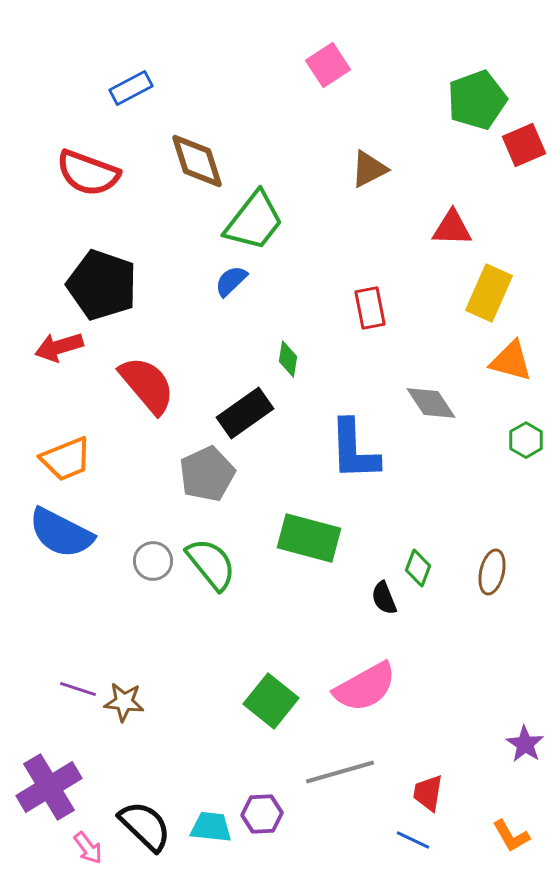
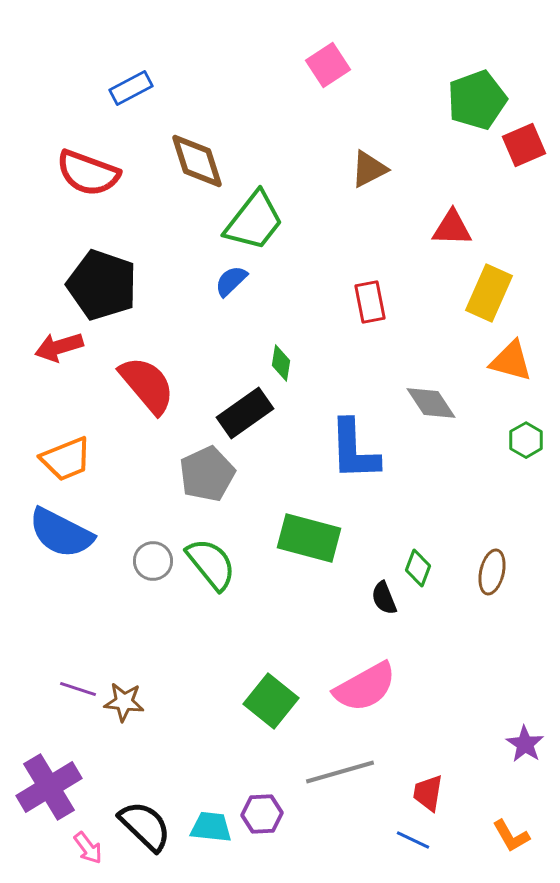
red rectangle at (370, 308): moved 6 px up
green diamond at (288, 359): moved 7 px left, 4 px down
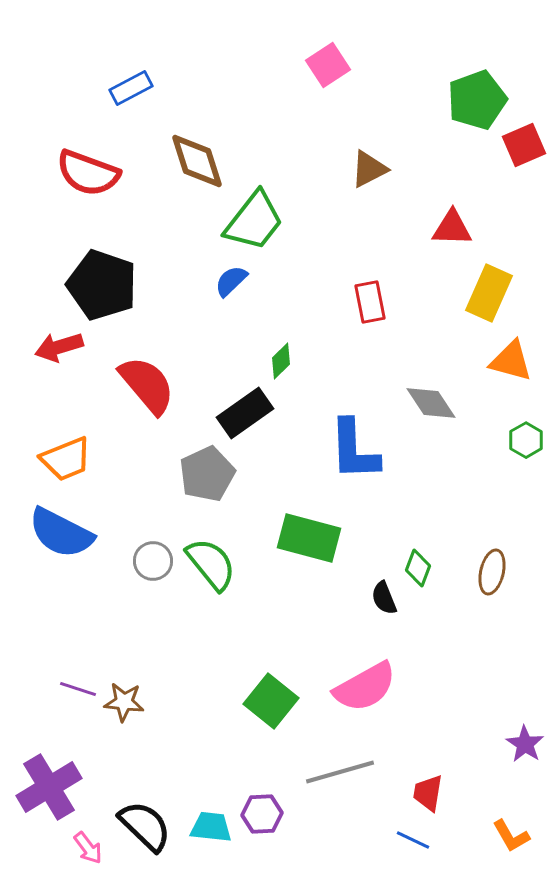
green diamond at (281, 363): moved 2 px up; rotated 36 degrees clockwise
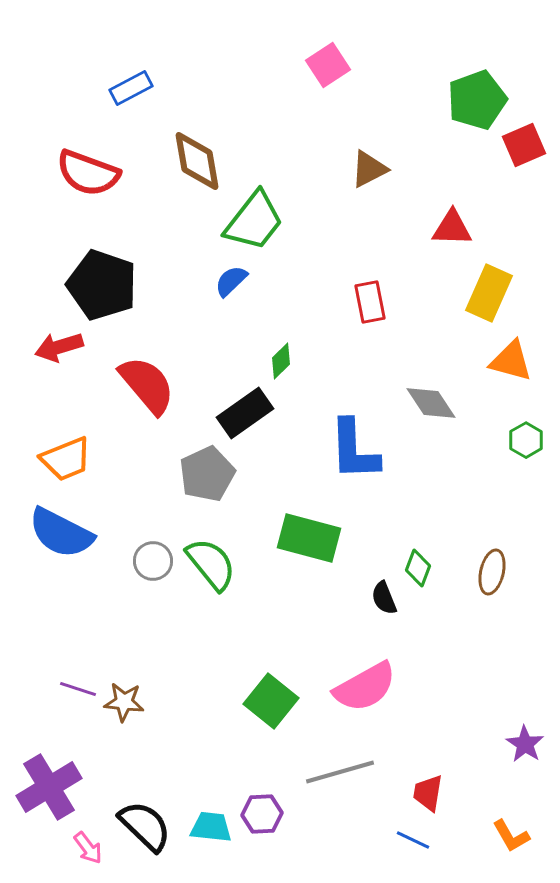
brown diamond at (197, 161): rotated 8 degrees clockwise
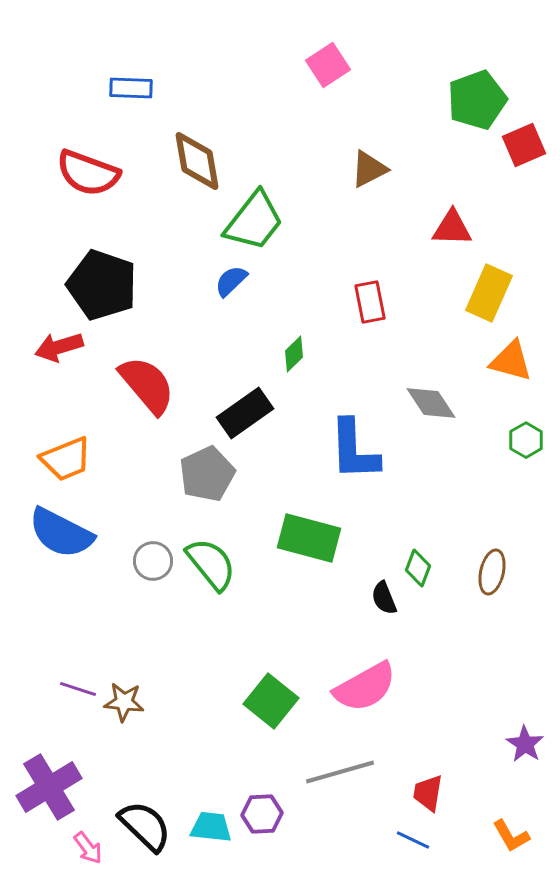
blue rectangle at (131, 88): rotated 30 degrees clockwise
green diamond at (281, 361): moved 13 px right, 7 px up
